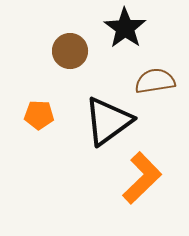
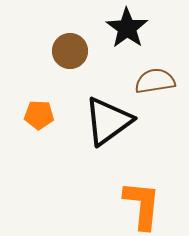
black star: moved 2 px right
orange L-shape: moved 27 px down; rotated 40 degrees counterclockwise
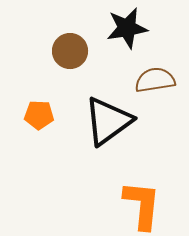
black star: rotated 27 degrees clockwise
brown semicircle: moved 1 px up
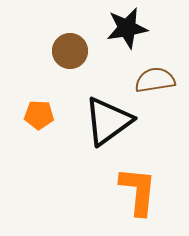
orange L-shape: moved 4 px left, 14 px up
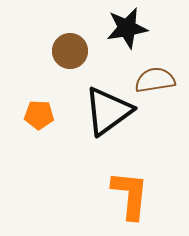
black triangle: moved 10 px up
orange L-shape: moved 8 px left, 4 px down
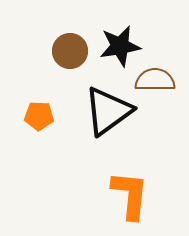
black star: moved 7 px left, 18 px down
brown semicircle: rotated 9 degrees clockwise
orange pentagon: moved 1 px down
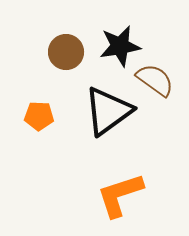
brown circle: moved 4 px left, 1 px down
brown semicircle: rotated 36 degrees clockwise
orange L-shape: moved 10 px left; rotated 114 degrees counterclockwise
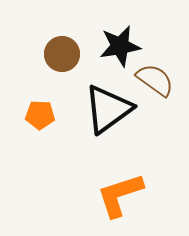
brown circle: moved 4 px left, 2 px down
black triangle: moved 2 px up
orange pentagon: moved 1 px right, 1 px up
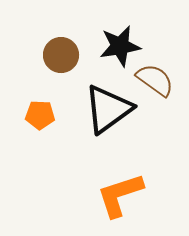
brown circle: moved 1 px left, 1 px down
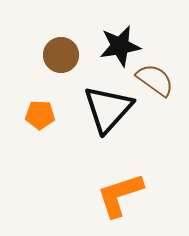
black triangle: rotated 12 degrees counterclockwise
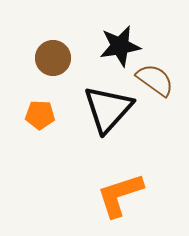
brown circle: moved 8 px left, 3 px down
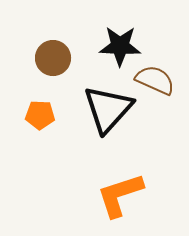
black star: rotated 12 degrees clockwise
brown semicircle: rotated 12 degrees counterclockwise
